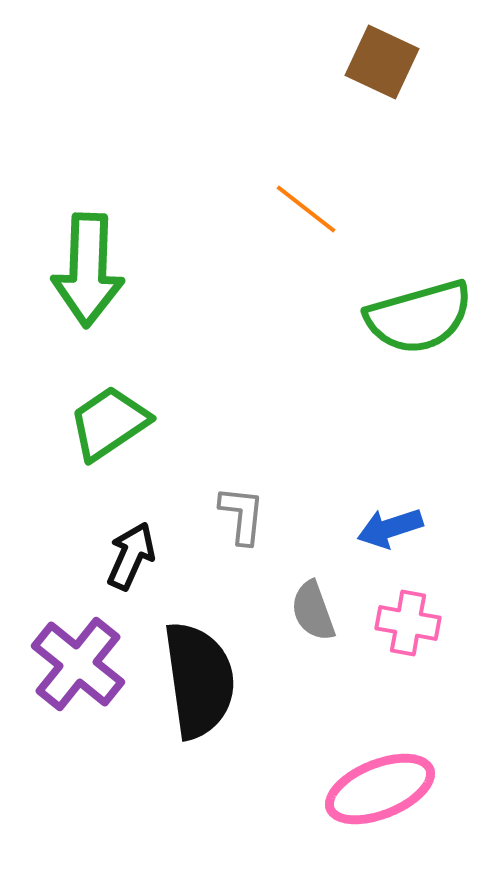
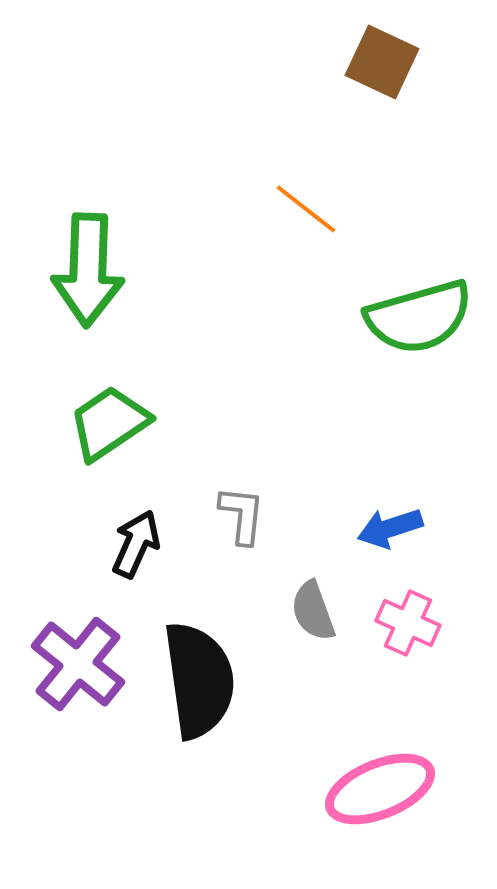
black arrow: moved 5 px right, 12 px up
pink cross: rotated 14 degrees clockwise
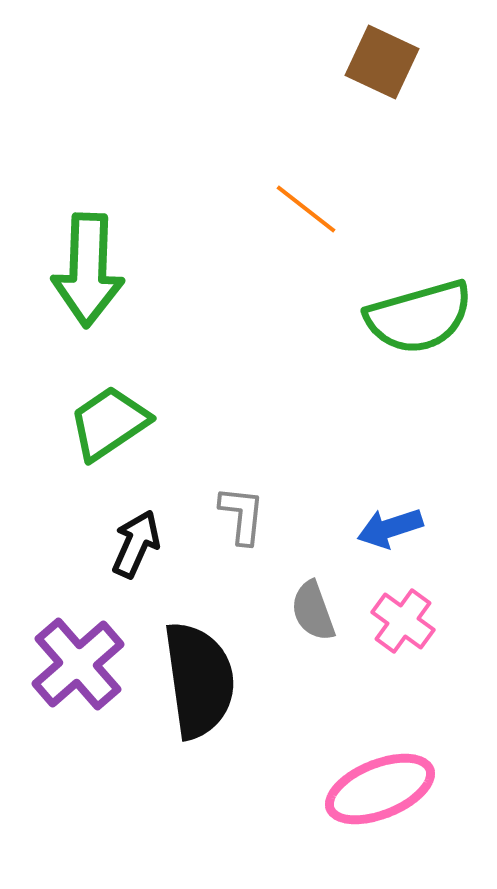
pink cross: moved 5 px left, 2 px up; rotated 12 degrees clockwise
purple cross: rotated 10 degrees clockwise
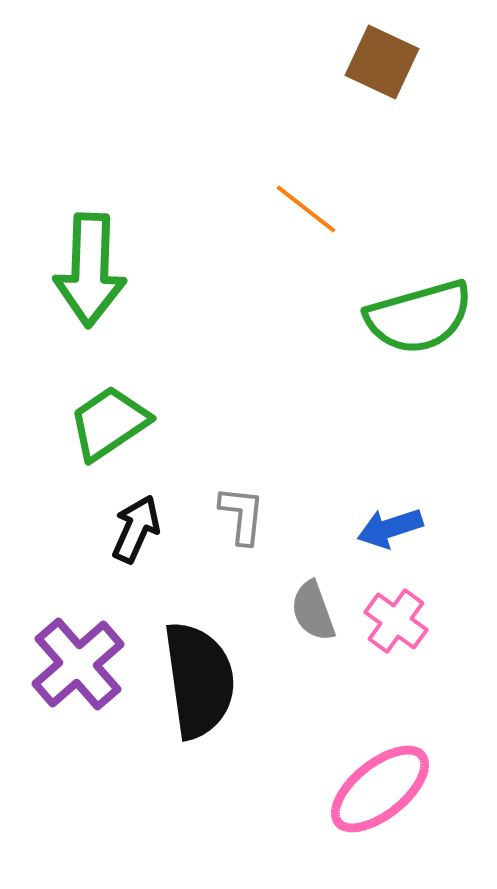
green arrow: moved 2 px right
black arrow: moved 15 px up
pink cross: moved 7 px left
pink ellipse: rotated 17 degrees counterclockwise
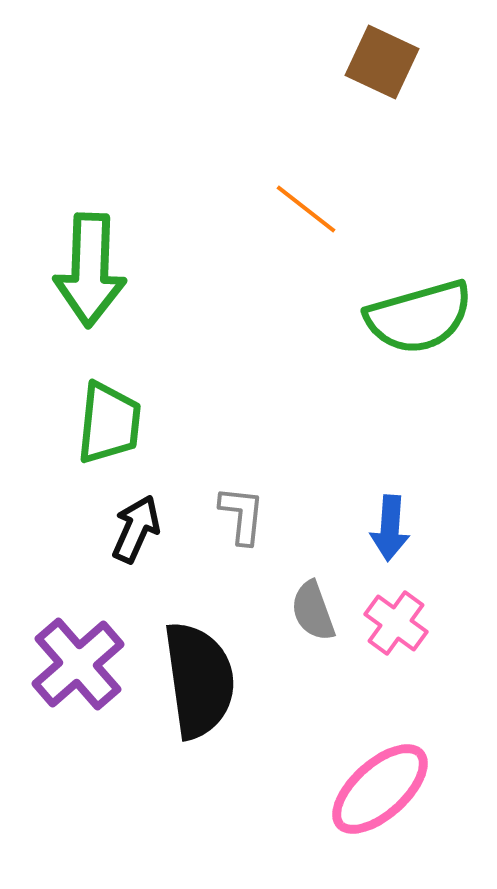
green trapezoid: rotated 130 degrees clockwise
blue arrow: rotated 68 degrees counterclockwise
pink cross: moved 2 px down
pink ellipse: rotated 3 degrees counterclockwise
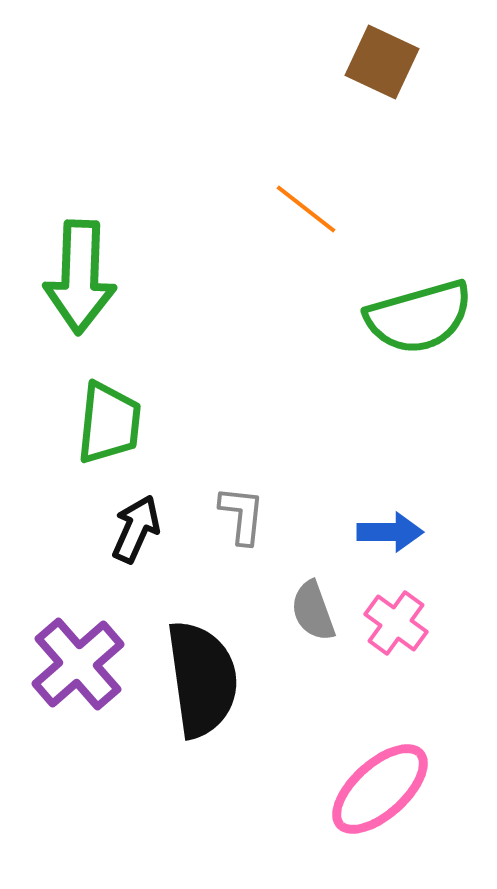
green arrow: moved 10 px left, 7 px down
blue arrow: moved 4 px down; rotated 94 degrees counterclockwise
black semicircle: moved 3 px right, 1 px up
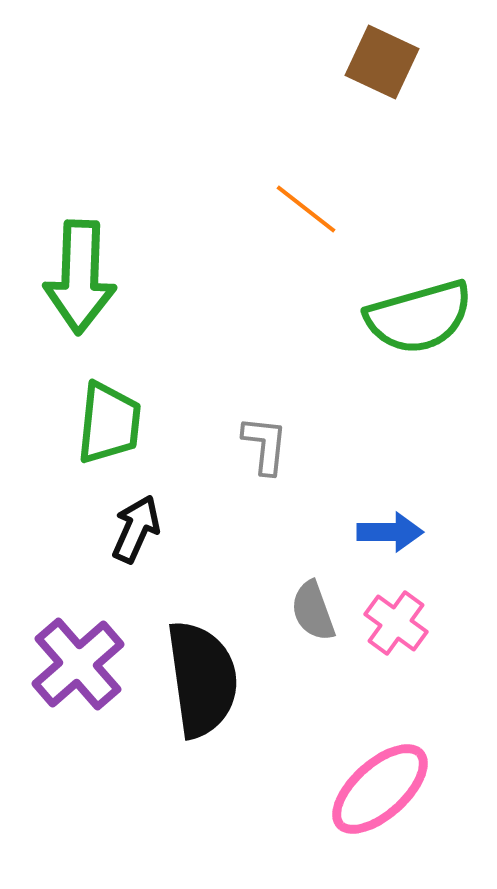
gray L-shape: moved 23 px right, 70 px up
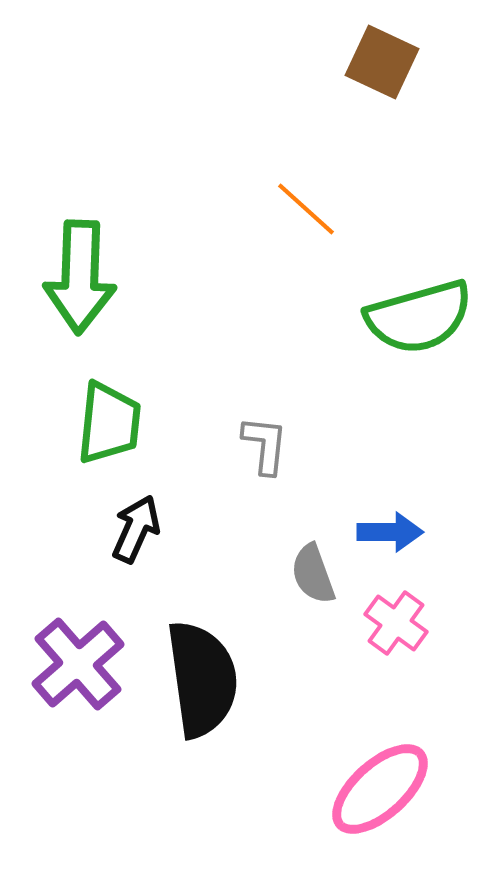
orange line: rotated 4 degrees clockwise
gray semicircle: moved 37 px up
